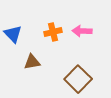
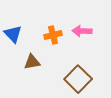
orange cross: moved 3 px down
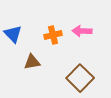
brown square: moved 2 px right, 1 px up
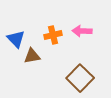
blue triangle: moved 3 px right, 5 px down
brown triangle: moved 6 px up
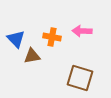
orange cross: moved 1 px left, 2 px down; rotated 24 degrees clockwise
brown square: rotated 28 degrees counterclockwise
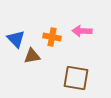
brown square: moved 4 px left; rotated 8 degrees counterclockwise
